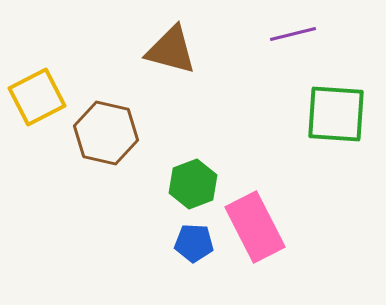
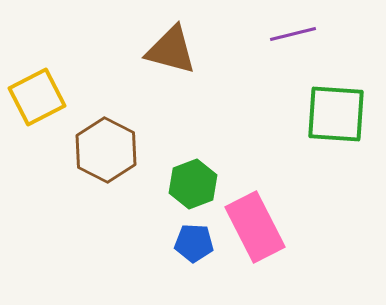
brown hexagon: moved 17 px down; rotated 14 degrees clockwise
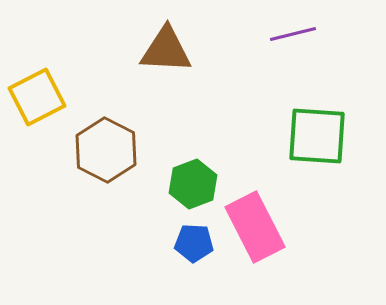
brown triangle: moved 5 px left; rotated 12 degrees counterclockwise
green square: moved 19 px left, 22 px down
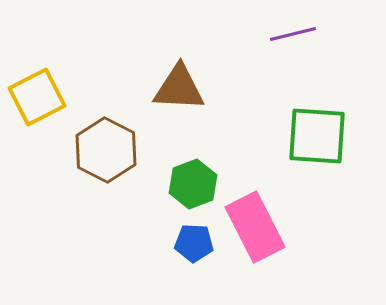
brown triangle: moved 13 px right, 38 px down
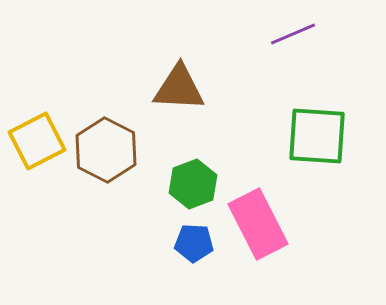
purple line: rotated 9 degrees counterclockwise
yellow square: moved 44 px down
pink rectangle: moved 3 px right, 3 px up
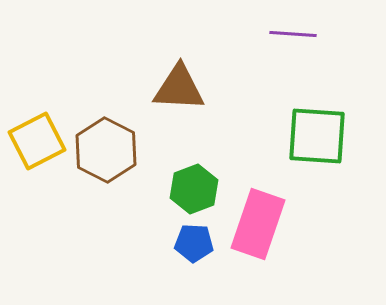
purple line: rotated 27 degrees clockwise
green hexagon: moved 1 px right, 5 px down
pink rectangle: rotated 46 degrees clockwise
